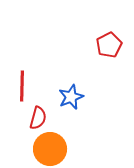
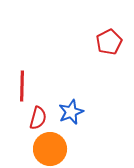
red pentagon: moved 3 px up
blue star: moved 15 px down
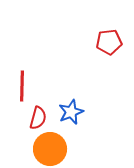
red pentagon: rotated 20 degrees clockwise
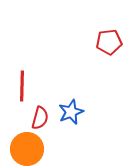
red semicircle: moved 2 px right
orange circle: moved 23 px left
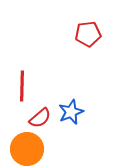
red pentagon: moved 21 px left, 8 px up
red semicircle: rotated 35 degrees clockwise
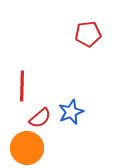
orange circle: moved 1 px up
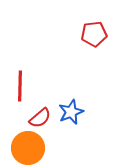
red pentagon: moved 6 px right
red line: moved 2 px left
orange circle: moved 1 px right
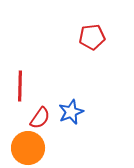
red pentagon: moved 2 px left, 3 px down
red semicircle: rotated 15 degrees counterclockwise
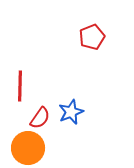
red pentagon: rotated 15 degrees counterclockwise
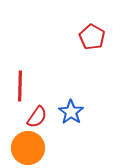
red pentagon: rotated 20 degrees counterclockwise
blue star: rotated 15 degrees counterclockwise
red semicircle: moved 3 px left, 1 px up
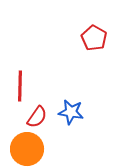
red pentagon: moved 2 px right, 1 px down
blue star: rotated 25 degrees counterclockwise
orange circle: moved 1 px left, 1 px down
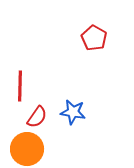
blue star: moved 2 px right
